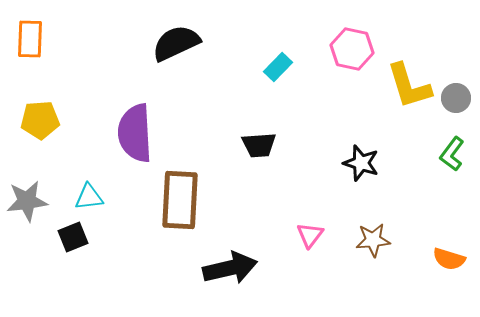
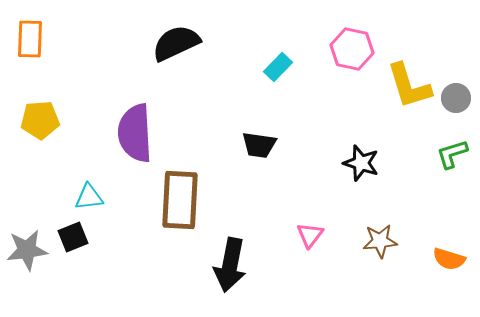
black trapezoid: rotated 12 degrees clockwise
green L-shape: rotated 36 degrees clockwise
gray star: moved 49 px down
brown star: moved 7 px right, 1 px down
black arrow: moved 3 px up; rotated 114 degrees clockwise
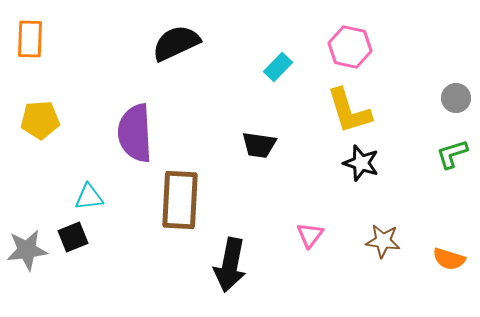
pink hexagon: moved 2 px left, 2 px up
yellow L-shape: moved 60 px left, 25 px down
brown star: moved 3 px right; rotated 12 degrees clockwise
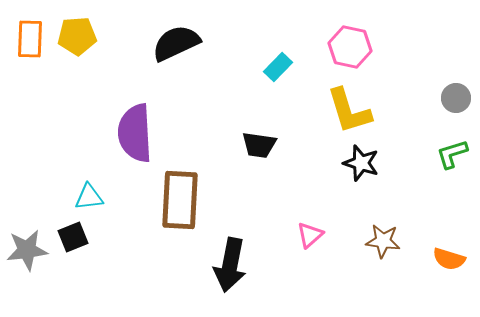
yellow pentagon: moved 37 px right, 84 px up
pink triangle: rotated 12 degrees clockwise
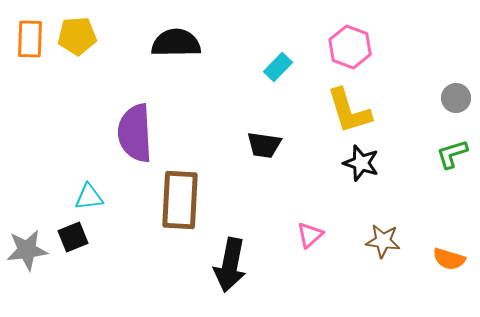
black semicircle: rotated 24 degrees clockwise
pink hexagon: rotated 9 degrees clockwise
black trapezoid: moved 5 px right
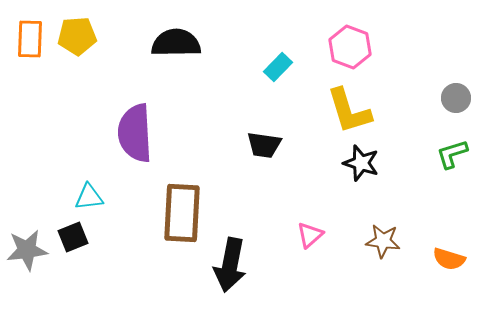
brown rectangle: moved 2 px right, 13 px down
